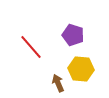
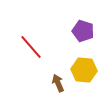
purple pentagon: moved 10 px right, 4 px up
yellow hexagon: moved 3 px right, 1 px down
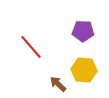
purple pentagon: rotated 15 degrees counterclockwise
brown arrow: moved 1 px down; rotated 24 degrees counterclockwise
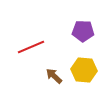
red line: rotated 72 degrees counterclockwise
brown arrow: moved 4 px left, 8 px up
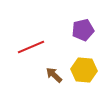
purple pentagon: moved 1 px up; rotated 15 degrees counterclockwise
brown arrow: moved 1 px up
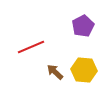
purple pentagon: moved 4 px up; rotated 15 degrees counterclockwise
brown arrow: moved 1 px right, 3 px up
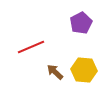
purple pentagon: moved 2 px left, 3 px up
